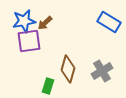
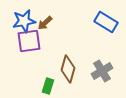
blue rectangle: moved 3 px left
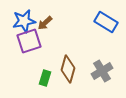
purple square: rotated 10 degrees counterclockwise
green rectangle: moved 3 px left, 8 px up
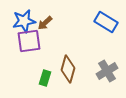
purple square: rotated 10 degrees clockwise
gray cross: moved 5 px right
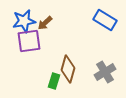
blue rectangle: moved 1 px left, 2 px up
gray cross: moved 2 px left, 1 px down
green rectangle: moved 9 px right, 3 px down
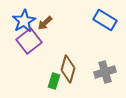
blue star: rotated 20 degrees counterclockwise
purple square: rotated 30 degrees counterclockwise
gray cross: rotated 15 degrees clockwise
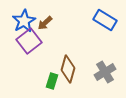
gray cross: rotated 15 degrees counterclockwise
green rectangle: moved 2 px left
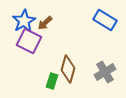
purple square: rotated 25 degrees counterclockwise
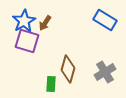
brown arrow: rotated 14 degrees counterclockwise
purple square: moved 2 px left; rotated 10 degrees counterclockwise
green rectangle: moved 1 px left, 3 px down; rotated 14 degrees counterclockwise
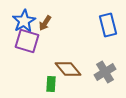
blue rectangle: moved 3 px right, 5 px down; rotated 45 degrees clockwise
brown diamond: rotated 56 degrees counterclockwise
